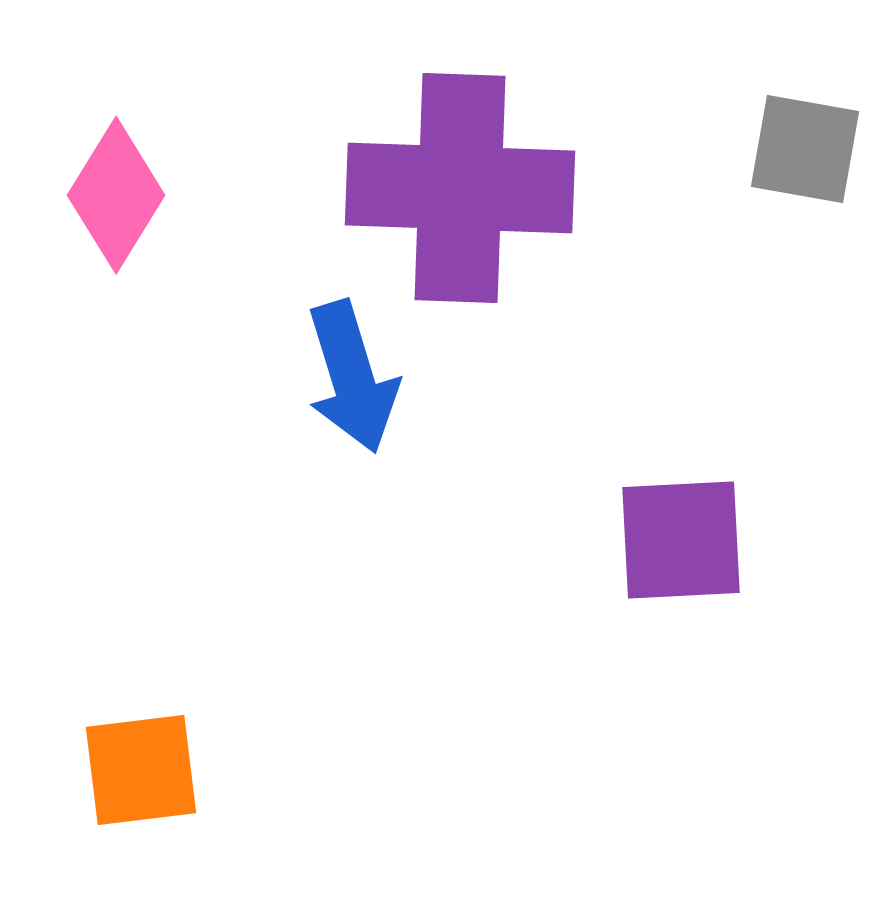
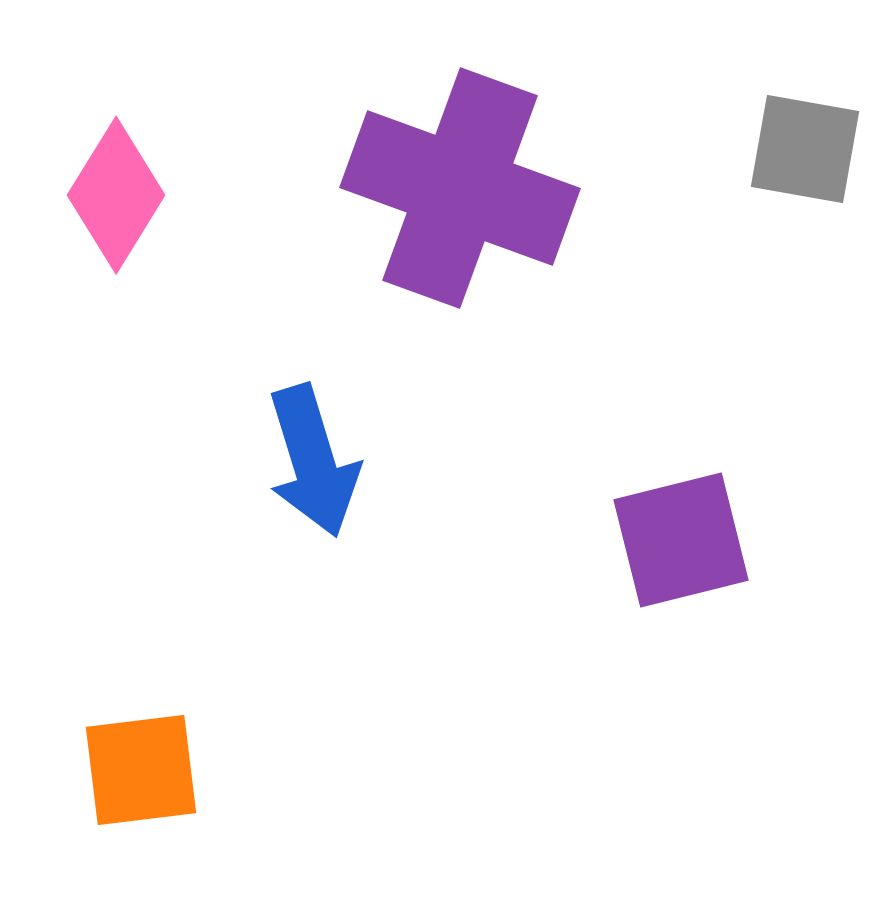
purple cross: rotated 18 degrees clockwise
blue arrow: moved 39 px left, 84 px down
purple square: rotated 11 degrees counterclockwise
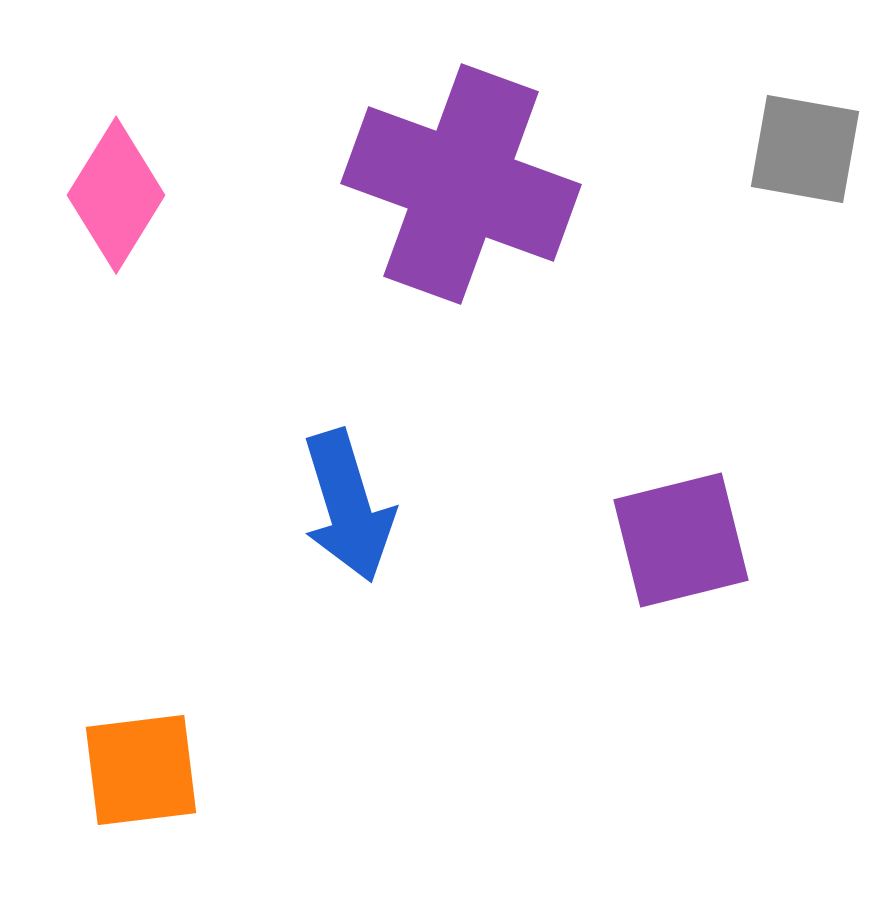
purple cross: moved 1 px right, 4 px up
blue arrow: moved 35 px right, 45 px down
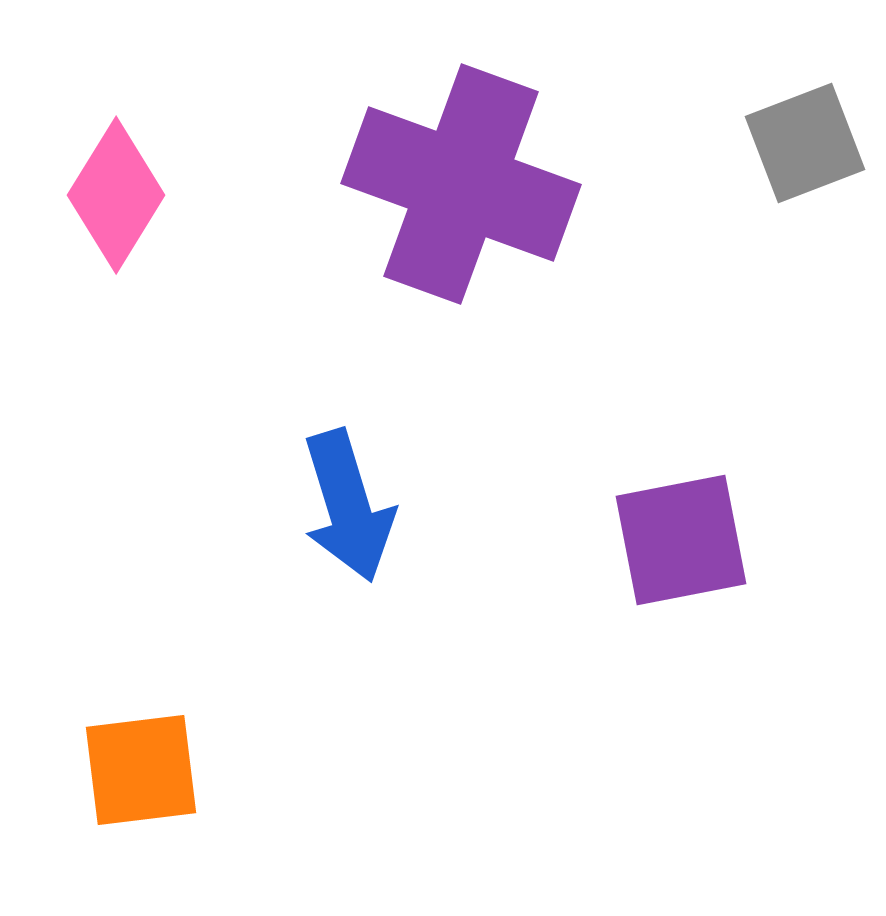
gray square: moved 6 px up; rotated 31 degrees counterclockwise
purple square: rotated 3 degrees clockwise
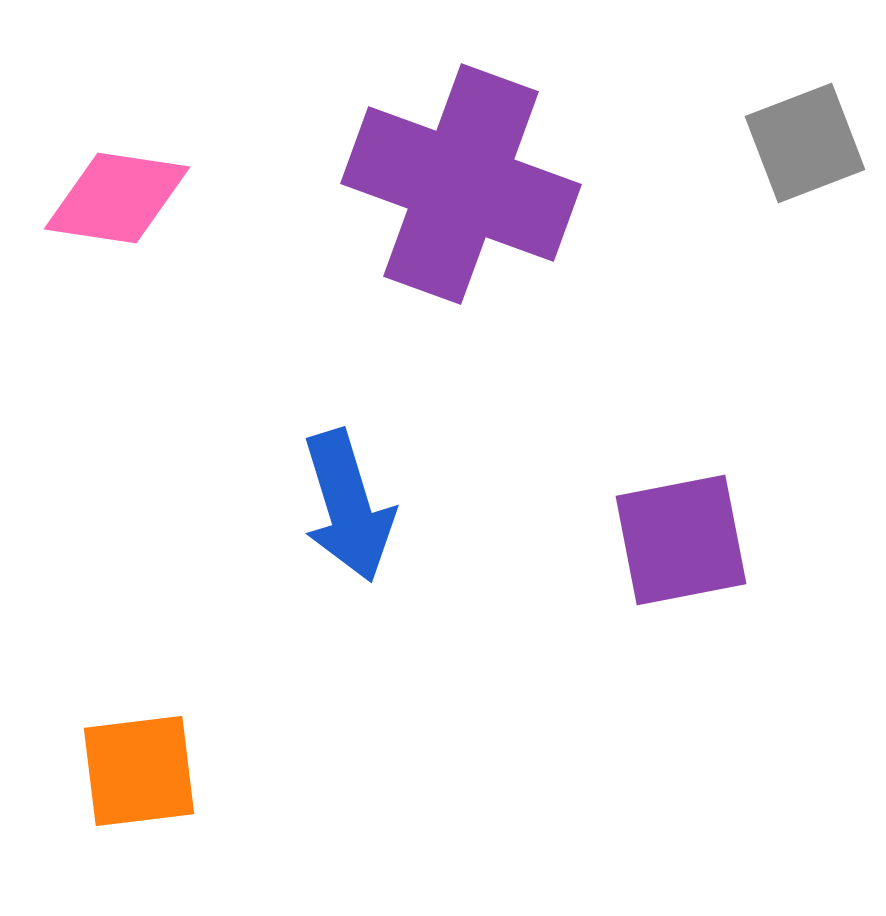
pink diamond: moved 1 px right, 3 px down; rotated 67 degrees clockwise
orange square: moved 2 px left, 1 px down
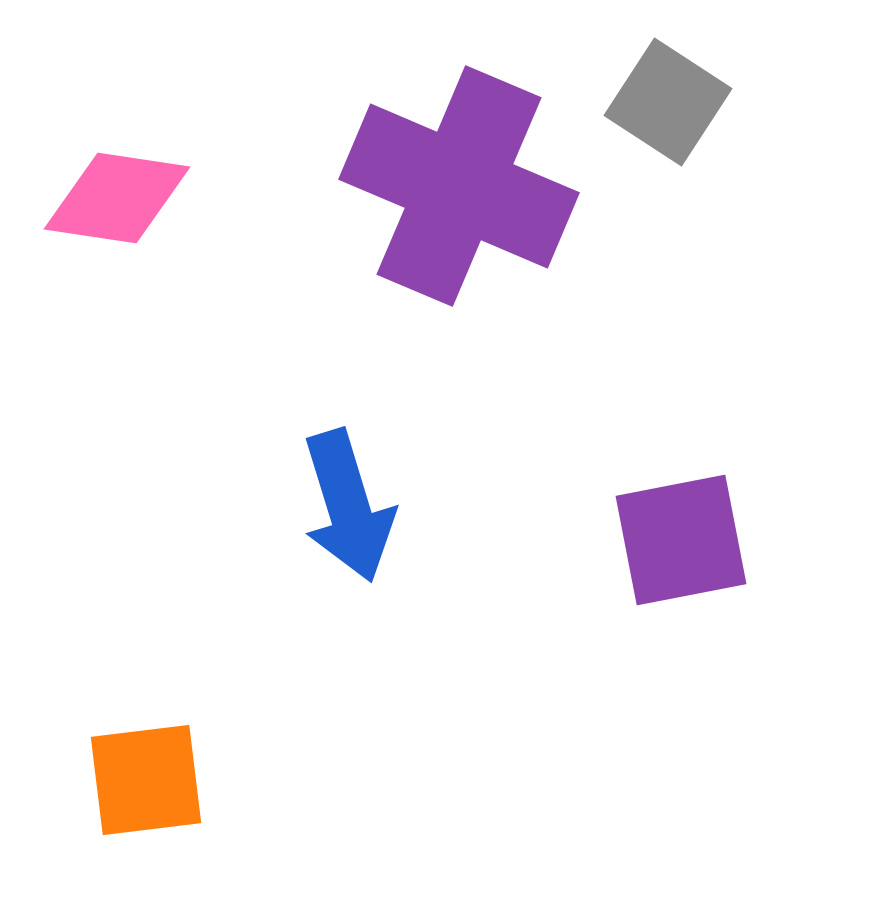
gray square: moved 137 px left, 41 px up; rotated 36 degrees counterclockwise
purple cross: moved 2 px left, 2 px down; rotated 3 degrees clockwise
orange square: moved 7 px right, 9 px down
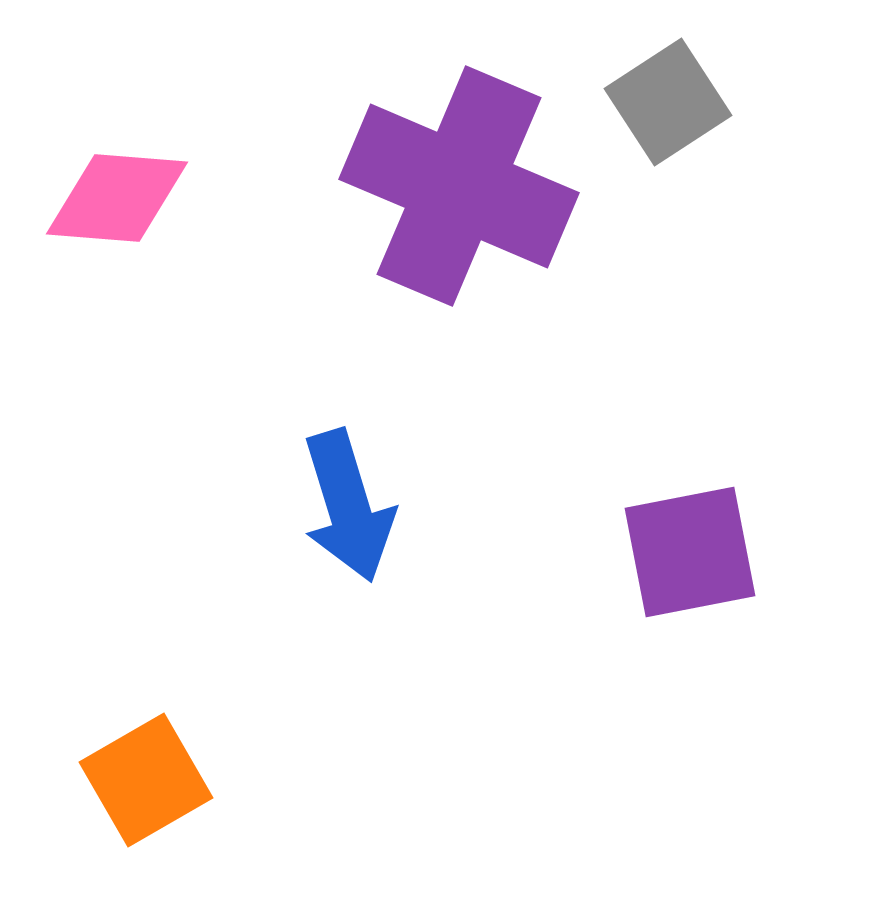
gray square: rotated 24 degrees clockwise
pink diamond: rotated 4 degrees counterclockwise
purple square: moved 9 px right, 12 px down
orange square: rotated 23 degrees counterclockwise
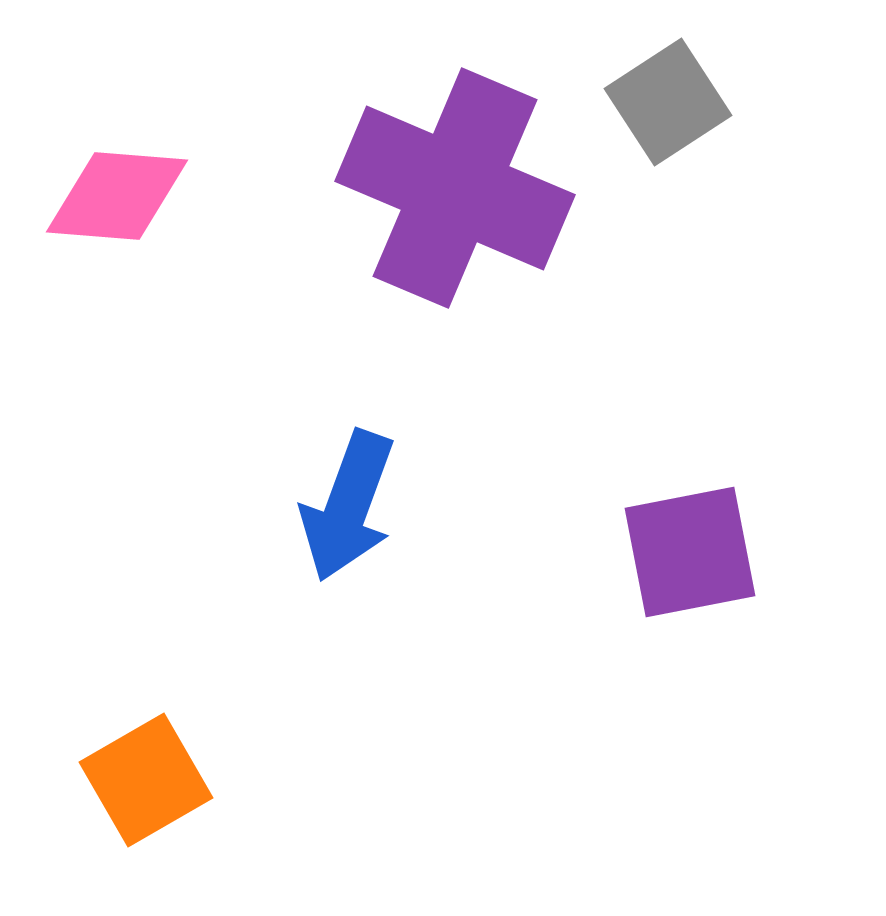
purple cross: moved 4 px left, 2 px down
pink diamond: moved 2 px up
blue arrow: rotated 37 degrees clockwise
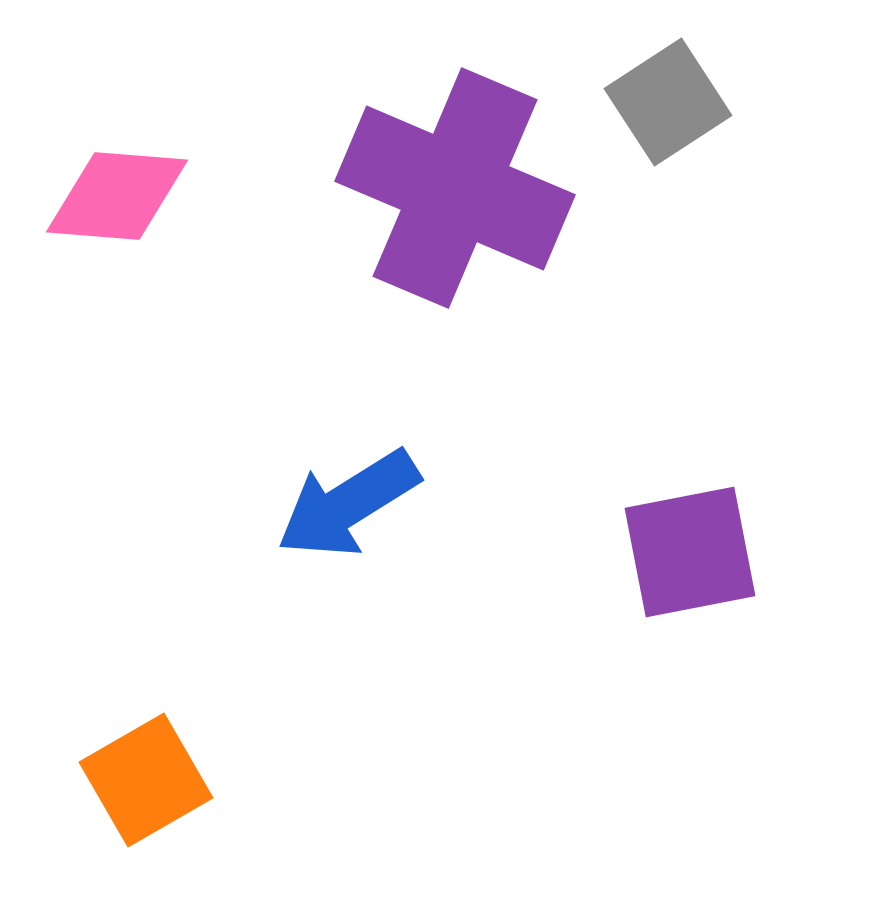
blue arrow: moved 2 px up; rotated 38 degrees clockwise
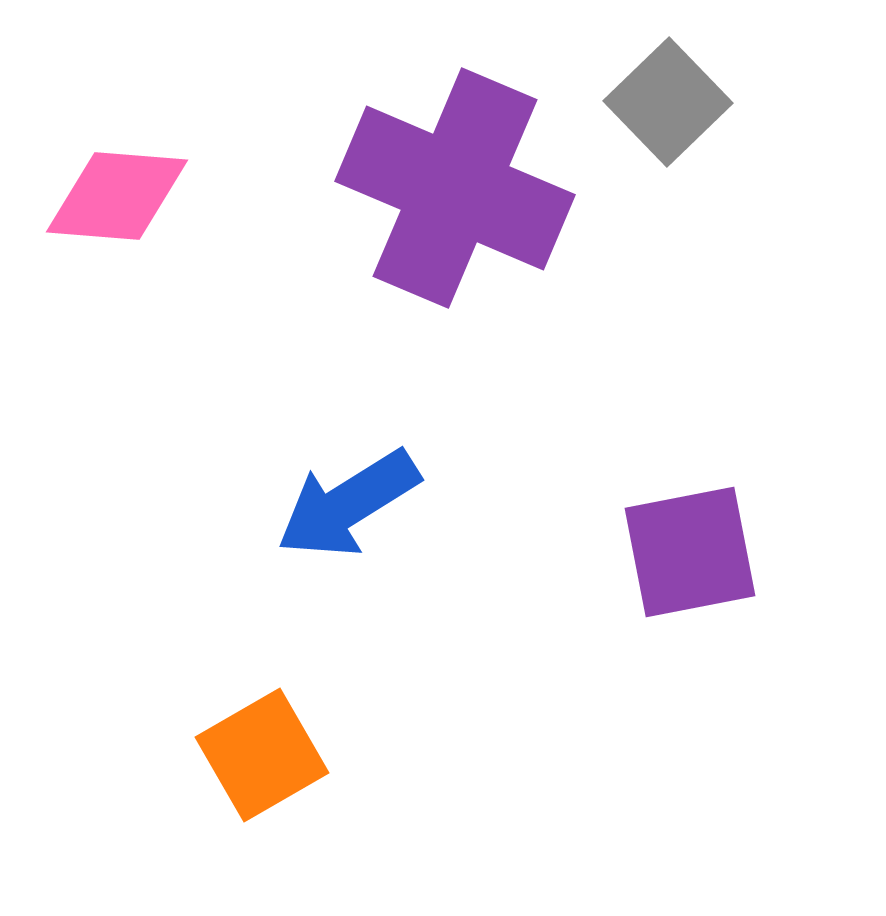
gray square: rotated 11 degrees counterclockwise
orange square: moved 116 px right, 25 px up
